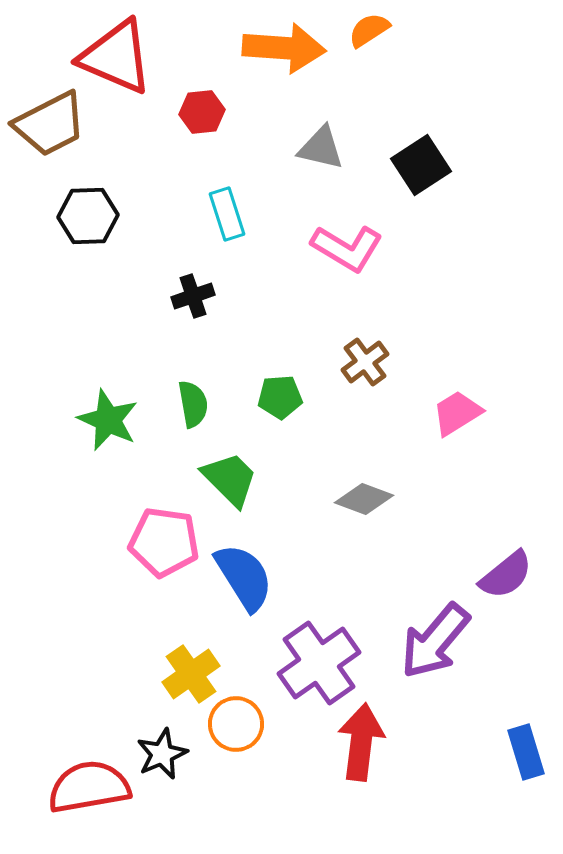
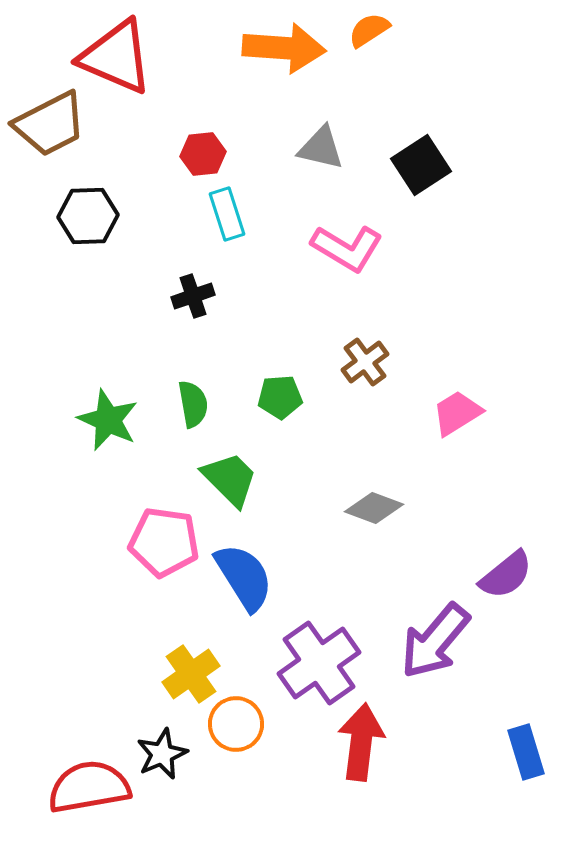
red hexagon: moved 1 px right, 42 px down
gray diamond: moved 10 px right, 9 px down
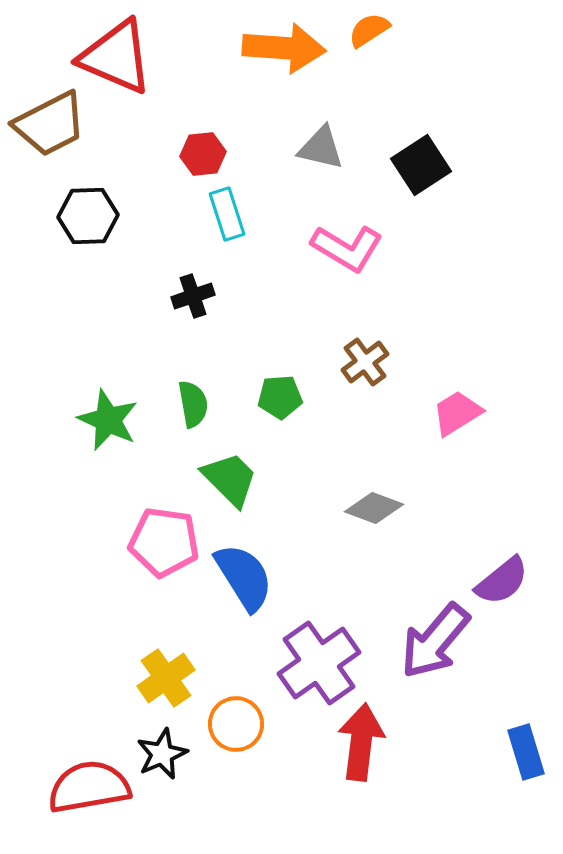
purple semicircle: moved 4 px left, 6 px down
yellow cross: moved 25 px left, 4 px down
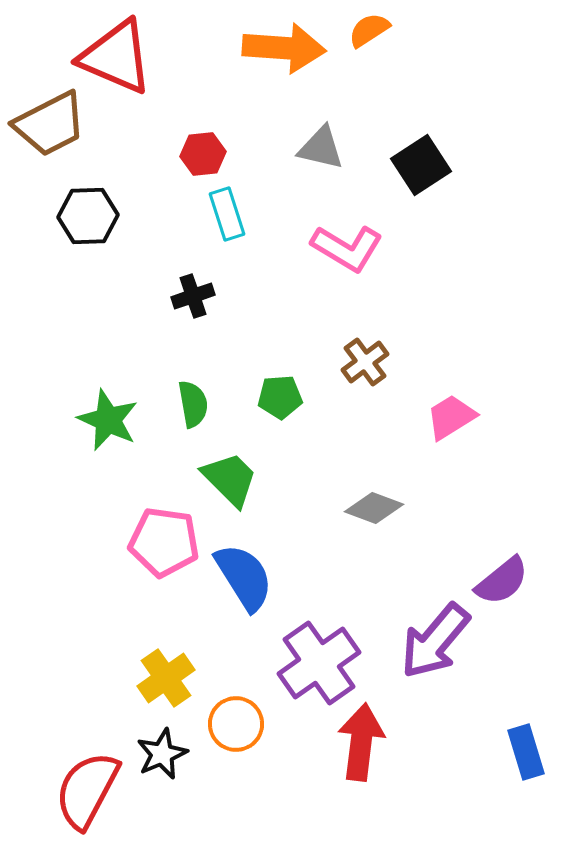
pink trapezoid: moved 6 px left, 4 px down
red semicircle: moved 2 px left, 3 px down; rotated 52 degrees counterclockwise
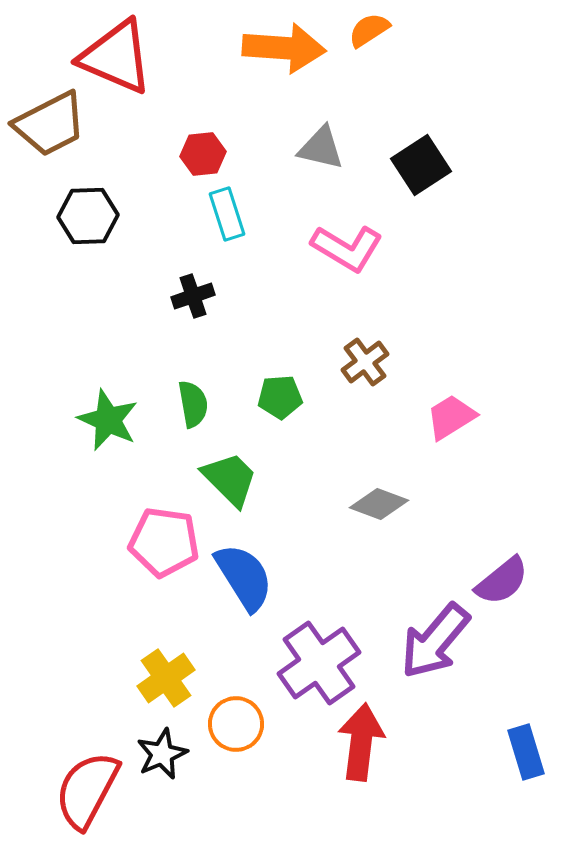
gray diamond: moved 5 px right, 4 px up
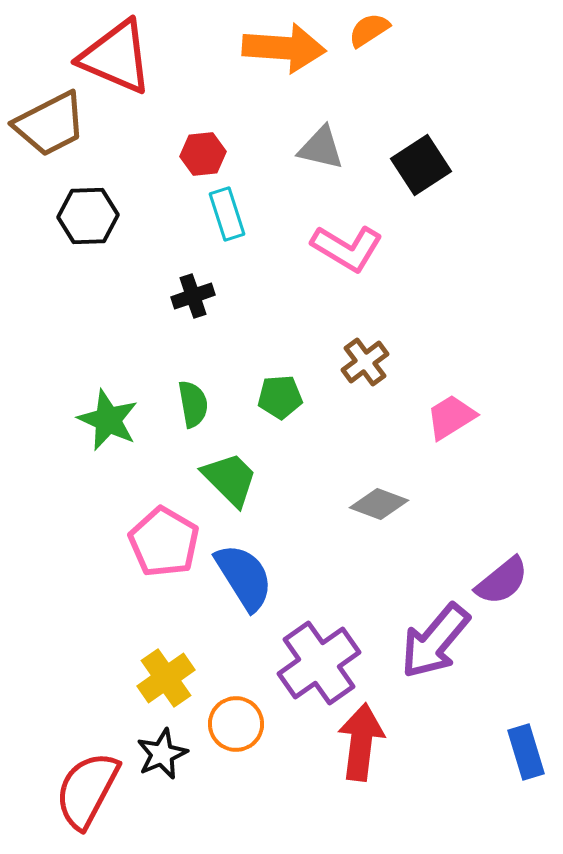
pink pentagon: rotated 22 degrees clockwise
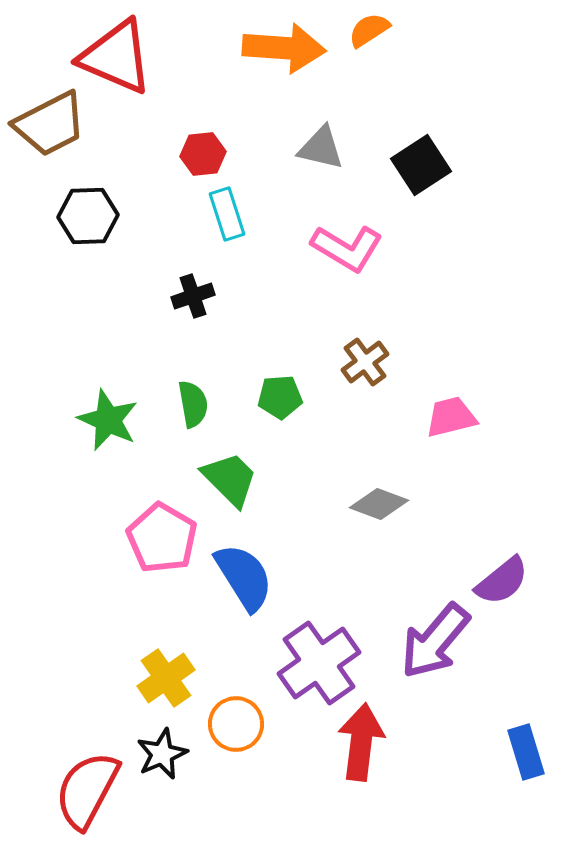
pink trapezoid: rotated 18 degrees clockwise
pink pentagon: moved 2 px left, 4 px up
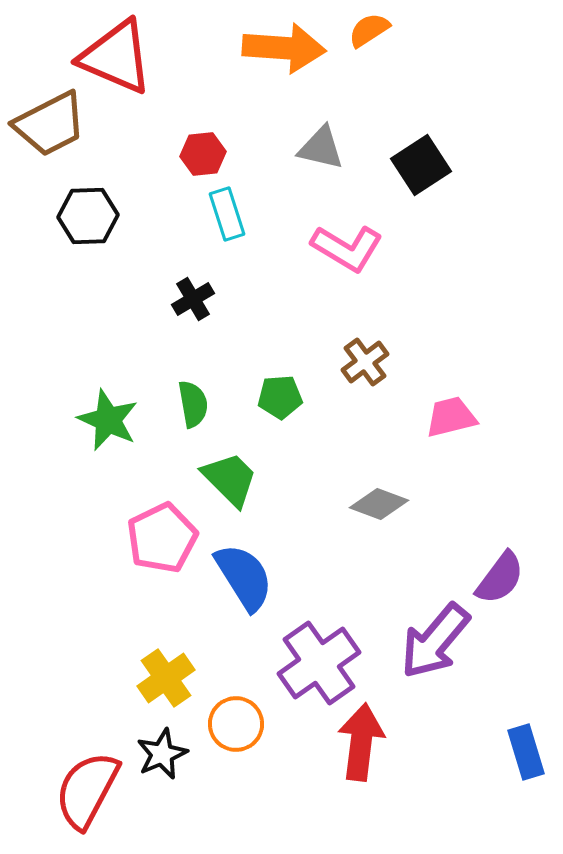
black cross: moved 3 px down; rotated 12 degrees counterclockwise
pink pentagon: rotated 16 degrees clockwise
purple semicircle: moved 2 px left, 3 px up; rotated 14 degrees counterclockwise
